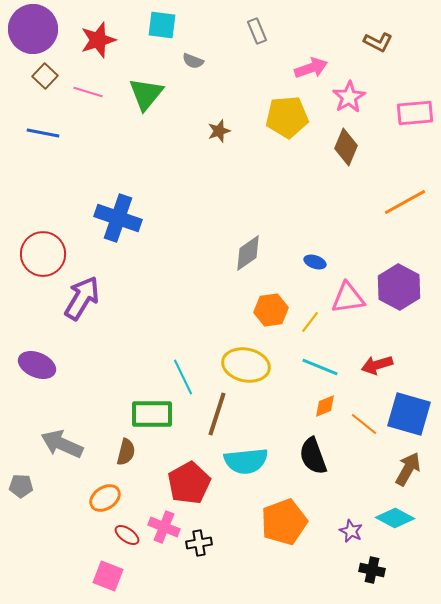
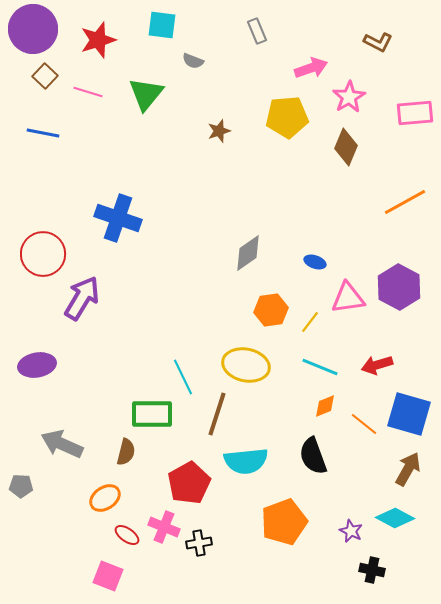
purple ellipse at (37, 365): rotated 33 degrees counterclockwise
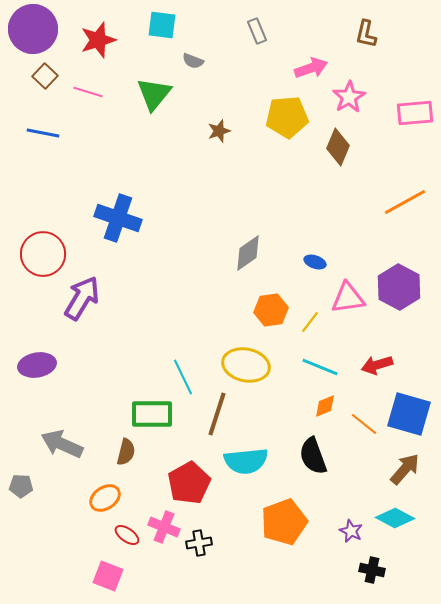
brown L-shape at (378, 42): moved 12 px left, 8 px up; rotated 76 degrees clockwise
green triangle at (146, 94): moved 8 px right
brown diamond at (346, 147): moved 8 px left
brown arrow at (408, 469): moved 3 px left; rotated 12 degrees clockwise
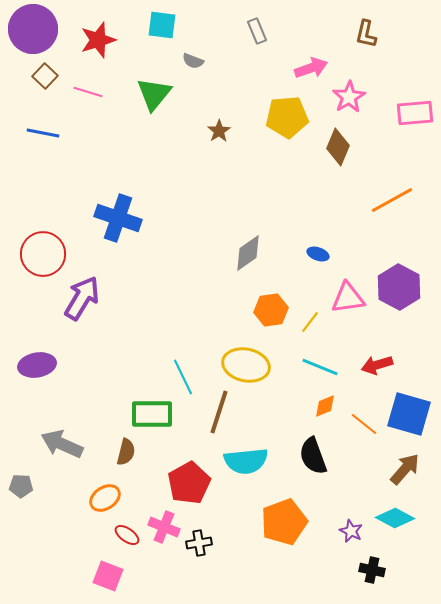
brown star at (219, 131): rotated 15 degrees counterclockwise
orange line at (405, 202): moved 13 px left, 2 px up
blue ellipse at (315, 262): moved 3 px right, 8 px up
brown line at (217, 414): moved 2 px right, 2 px up
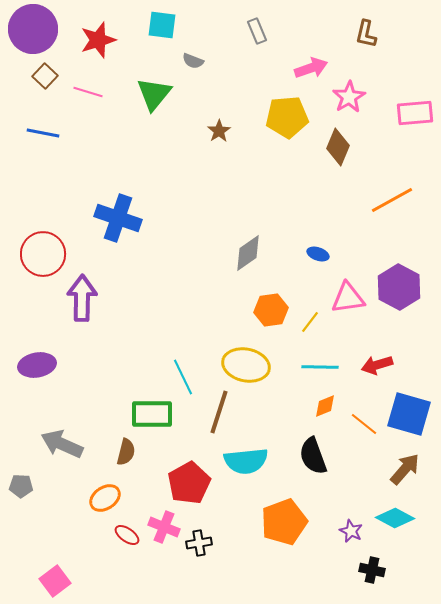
purple arrow at (82, 298): rotated 30 degrees counterclockwise
cyan line at (320, 367): rotated 21 degrees counterclockwise
pink square at (108, 576): moved 53 px left, 5 px down; rotated 32 degrees clockwise
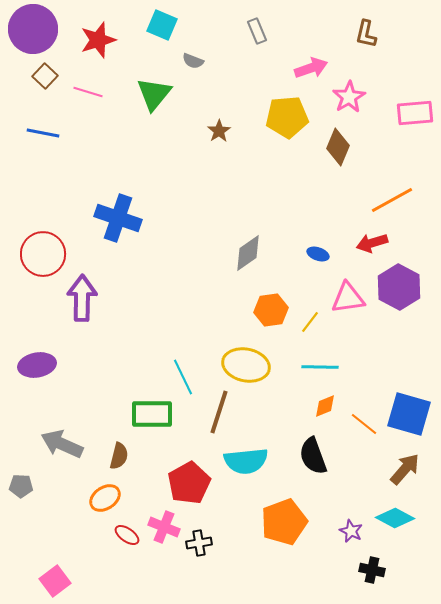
cyan square at (162, 25): rotated 16 degrees clockwise
red arrow at (377, 365): moved 5 px left, 122 px up
brown semicircle at (126, 452): moved 7 px left, 4 px down
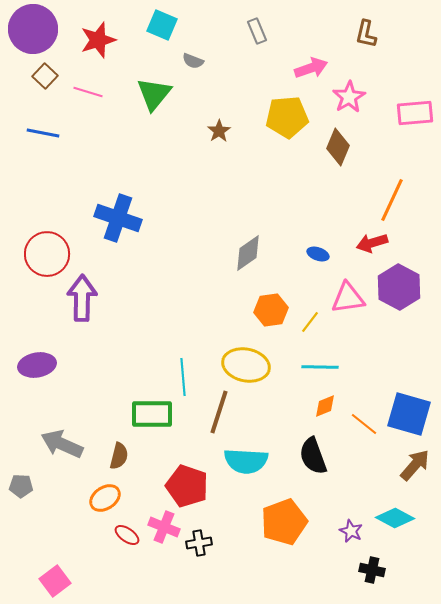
orange line at (392, 200): rotated 36 degrees counterclockwise
red circle at (43, 254): moved 4 px right
cyan line at (183, 377): rotated 21 degrees clockwise
cyan semicircle at (246, 461): rotated 9 degrees clockwise
brown arrow at (405, 469): moved 10 px right, 4 px up
red pentagon at (189, 483): moved 2 px left, 3 px down; rotated 24 degrees counterclockwise
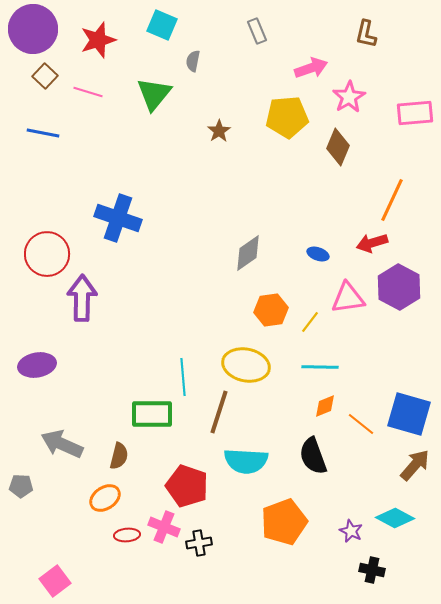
gray semicircle at (193, 61): rotated 80 degrees clockwise
orange line at (364, 424): moved 3 px left
red ellipse at (127, 535): rotated 40 degrees counterclockwise
